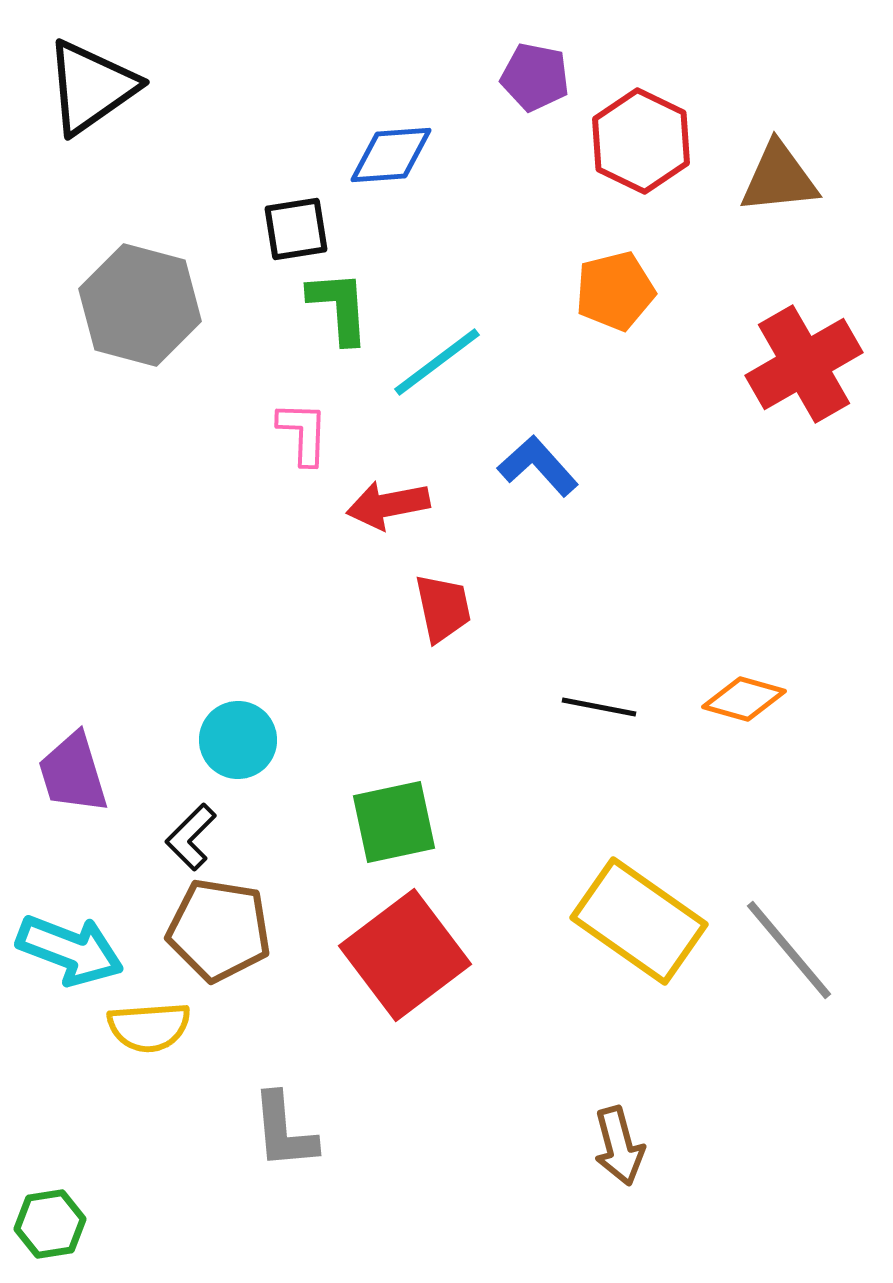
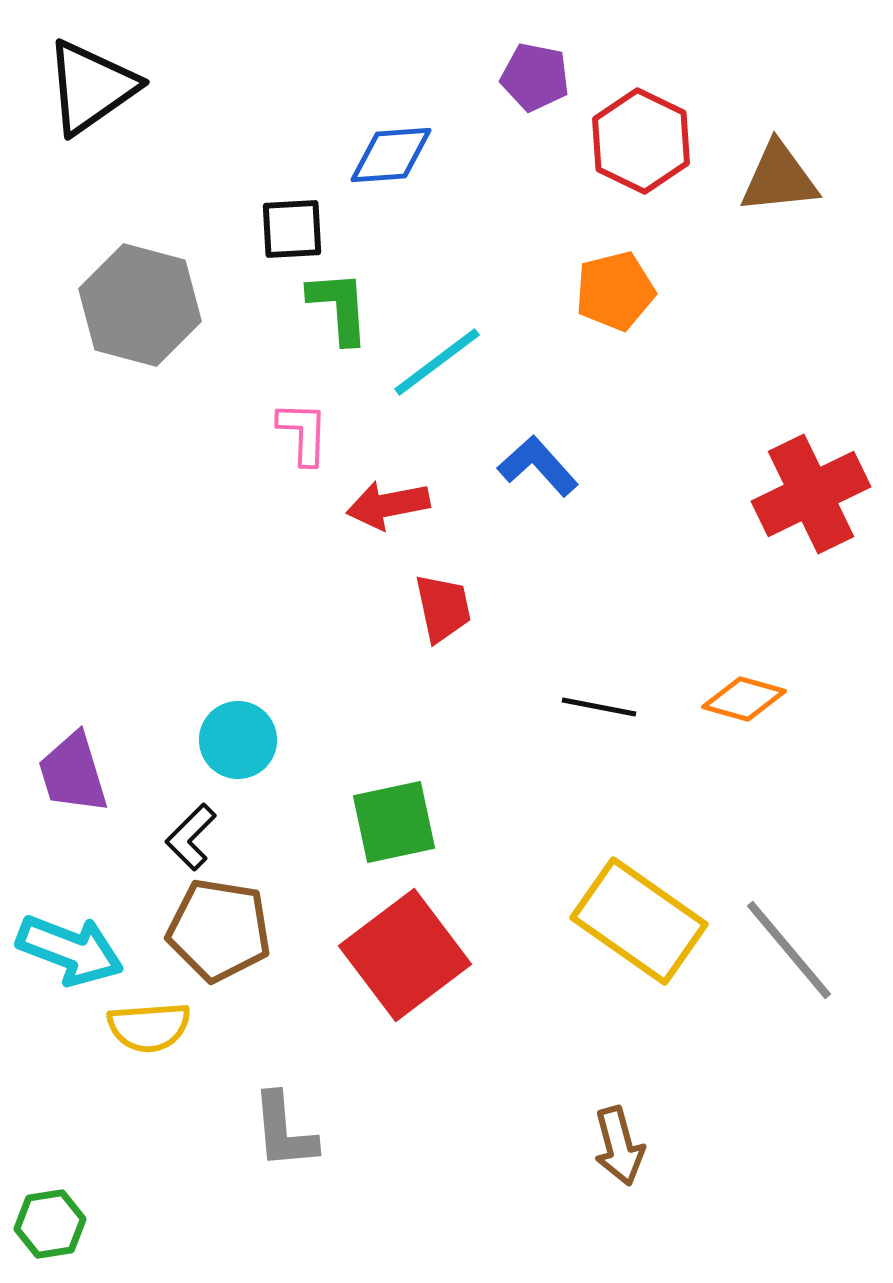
black square: moved 4 px left; rotated 6 degrees clockwise
red cross: moved 7 px right, 130 px down; rotated 4 degrees clockwise
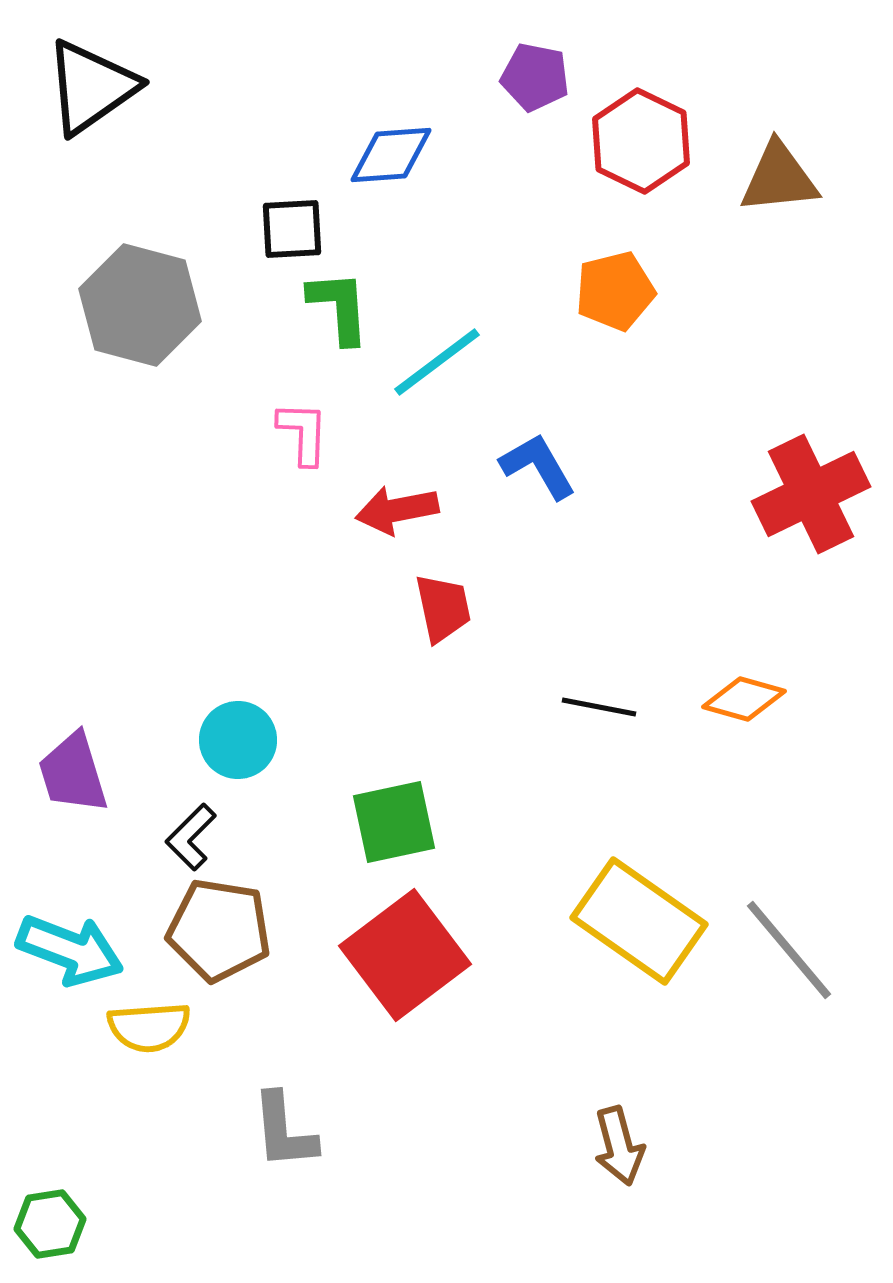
blue L-shape: rotated 12 degrees clockwise
red arrow: moved 9 px right, 5 px down
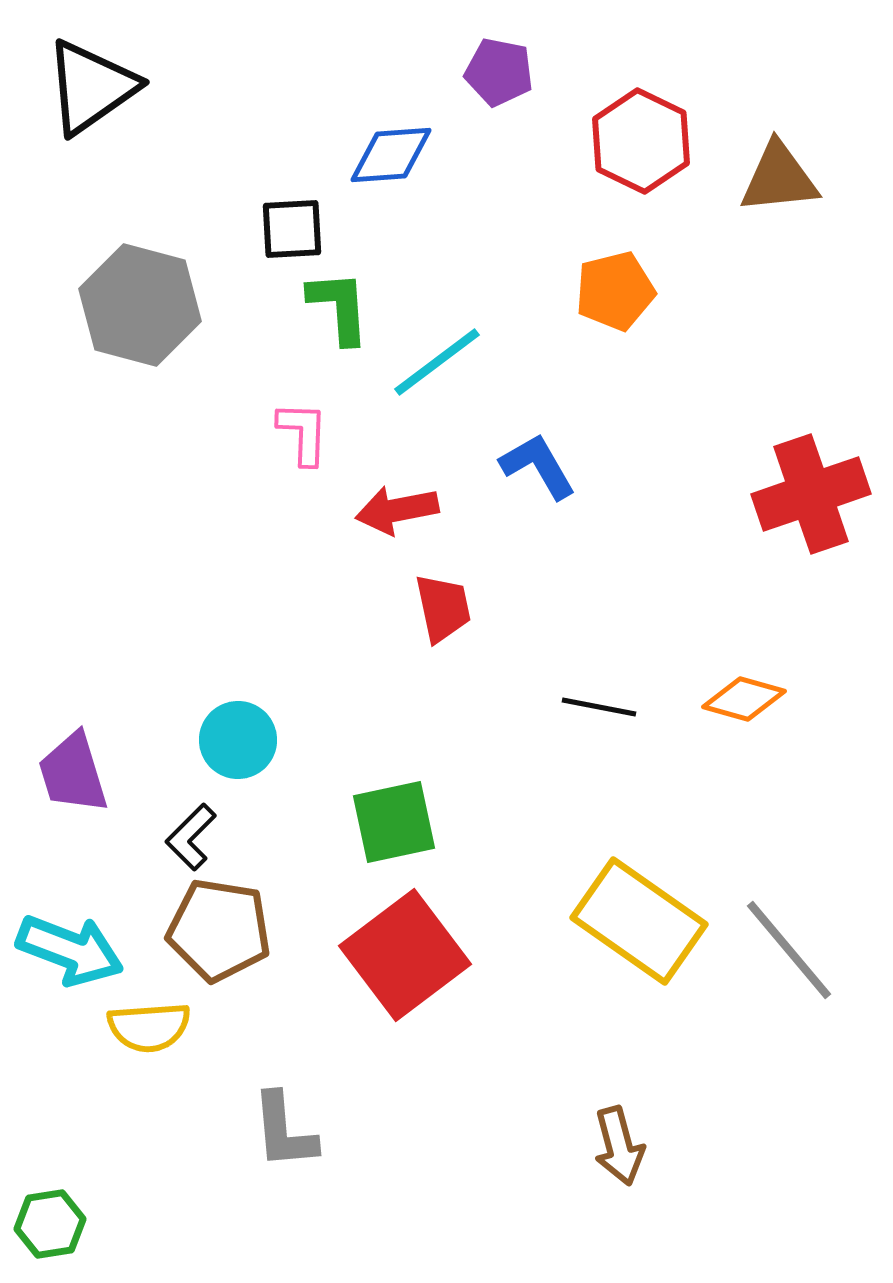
purple pentagon: moved 36 px left, 5 px up
red cross: rotated 7 degrees clockwise
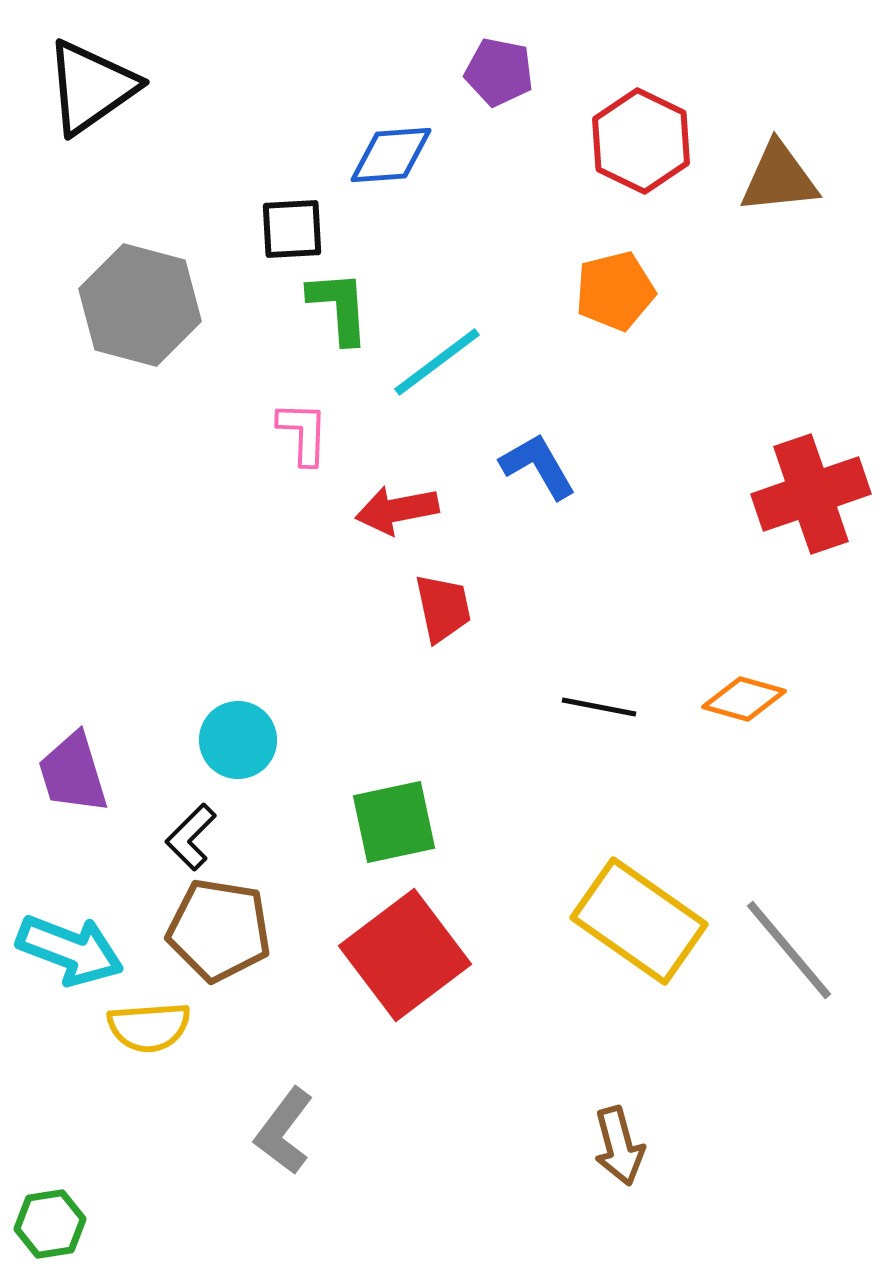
gray L-shape: rotated 42 degrees clockwise
